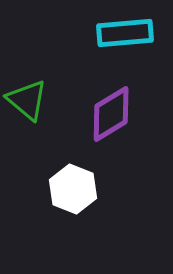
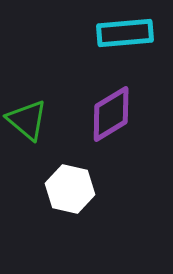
green triangle: moved 20 px down
white hexagon: moved 3 px left; rotated 9 degrees counterclockwise
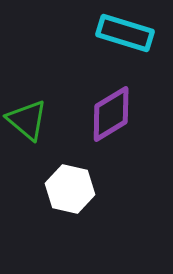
cyan rectangle: rotated 22 degrees clockwise
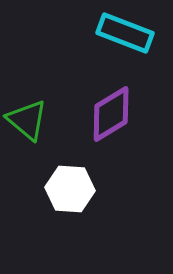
cyan rectangle: rotated 4 degrees clockwise
white hexagon: rotated 9 degrees counterclockwise
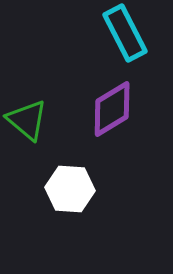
cyan rectangle: rotated 42 degrees clockwise
purple diamond: moved 1 px right, 5 px up
